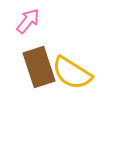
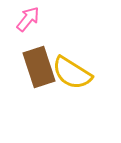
pink arrow: moved 2 px up
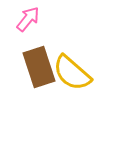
yellow semicircle: rotated 9 degrees clockwise
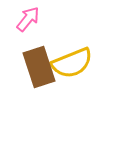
yellow semicircle: moved 10 px up; rotated 63 degrees counterclockwise
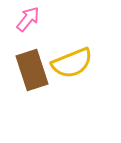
brown rectangle: moved 7 px left, 3 px down
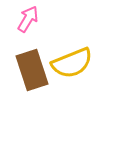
pink arrow: rotated 8 degrees counterclockwise
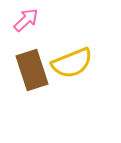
pink arrow: moved 2 px left, 1 px down; rotated 16 degrees clockwise
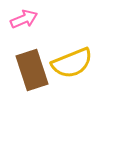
pink arrow: moved 2 px left, 1 px up; rotated 20 degrees clockwise
